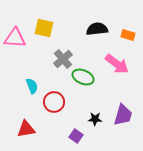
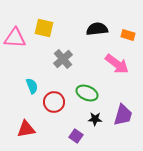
green ellipse: moved 4 px right, 16 px down
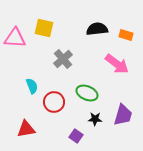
orange rectangle: moved 2 px left
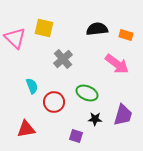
pink triangle: rotated 40 degrees clockwise
purple square: rotated 16 degrees counterclockwise
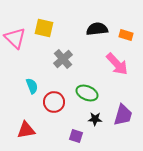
pink arrow: rotated 10 degrees clockwise
red triangle: moved 1 px down
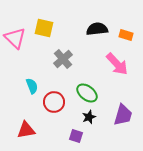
green ellipse: rotated 15 degrees clockwise
black star: moved 6 px left, 2 px up; rotated 24 degrees counterclockwise
